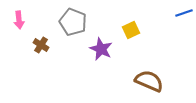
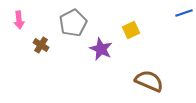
gray pentagon: moved 1 px down; rotated 24 degrees clockwise
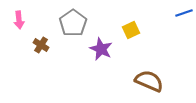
gray pentagon: rotated 8 degrees counterclockwise
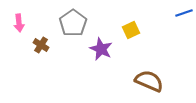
pink arrow: moved 3 px down
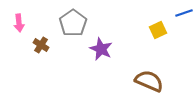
yellow square: moved 27 px right
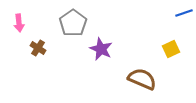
yellow square: moved 13 px right, 19 px down
brown cross: moved 3 px left, 3 px down
brown semicircle: moved 7 px left, 2 px up
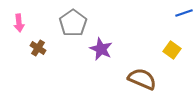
yellow square: moved 1 px right, 1 px down; rotated 30 degrees counterclockwise
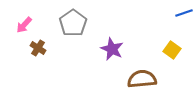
pink arrow: moved 5 px right, 2 px down; rotated 48 degrees clockwise
purple star: moved 11 px right
brown semicircle: rotated 28 degrees counterclockwise
